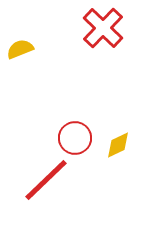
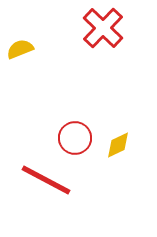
red line: rotated 72 degrees clockwise
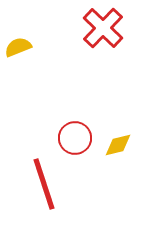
yellow semicircle: moved 2 px left, 2 px up
yellow diamond: rotated 12 degrees clockwise
red line: moved 2 px left, 4 px down; rotated 44 degrees clockwise
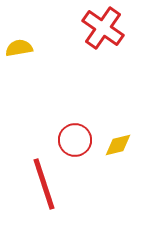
red cross: rotated 9 degrees counterclockwise
yellow semicircle: moved 1 px right, 1 px down; rotated 12 degrees clockwise
red circle: moved 2 px down
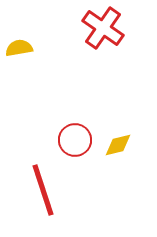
red line: moved 1 px left, 6 px down
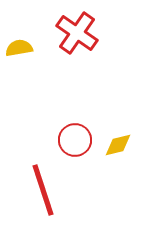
red cross: moved 26 px left, 5 px down
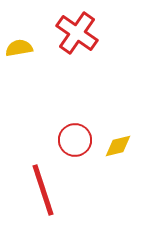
yellow diamond: moved 1 px down
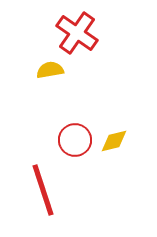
yellow semicircle: moved 31 px right, 22 px down
yellow diamond: moved 4 px left, 5 px up
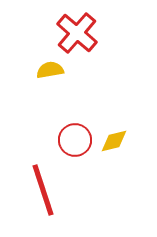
red cross: rotated 6 degrees clockwise
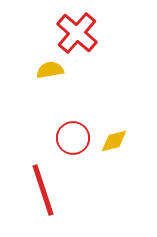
red circle: moved 2 px left, 2 px up
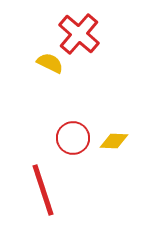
red cross: moved 2 px right, 1 px down
yellow semicircle: moved 7 px up; rotated 36 degrees clockwise
yellow diamond: rotated 16 degrees clockwise
